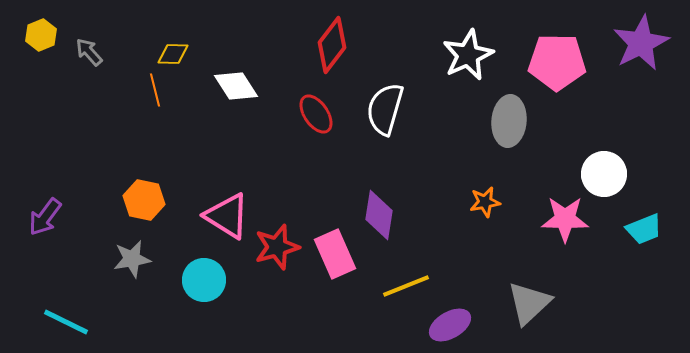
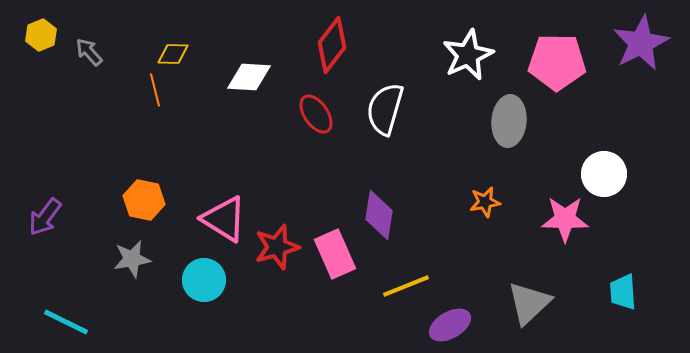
white diamond: moved 13 px right, 9 px up; rotated 54 degrees counterclockwise
pink triangle: moved 3 px left, 3 px down
cyan trapezoid: moved 21 px left, 63 px down; rotated 108 degrees clockwise
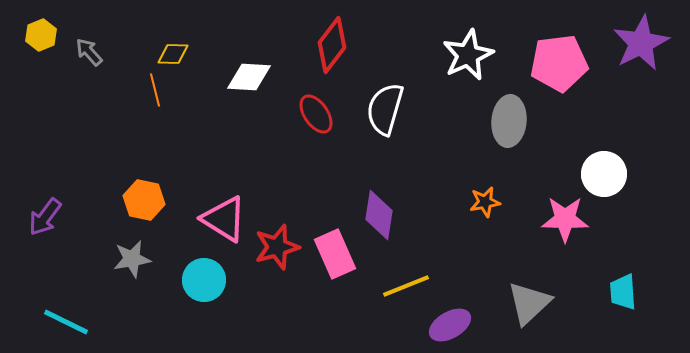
pink pentagon: moved 2 px right, 1 px down; rotated 8 degrees counterclockwise
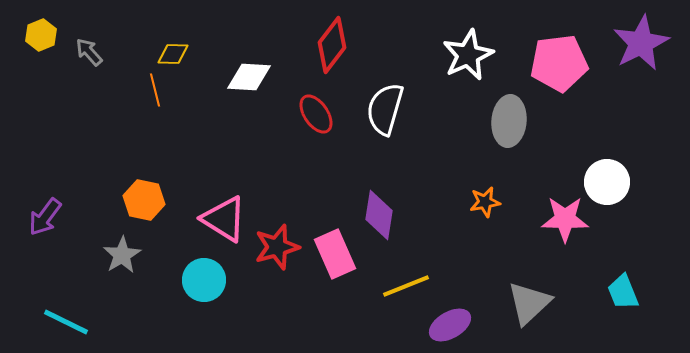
white circle: moved 3 px right, 8 px down
gray star: moved 10 px left, 4 px up; rotated 21 degrees counterclockwise
cyan trapezoid: rotated 18 degrees counterclockwise
